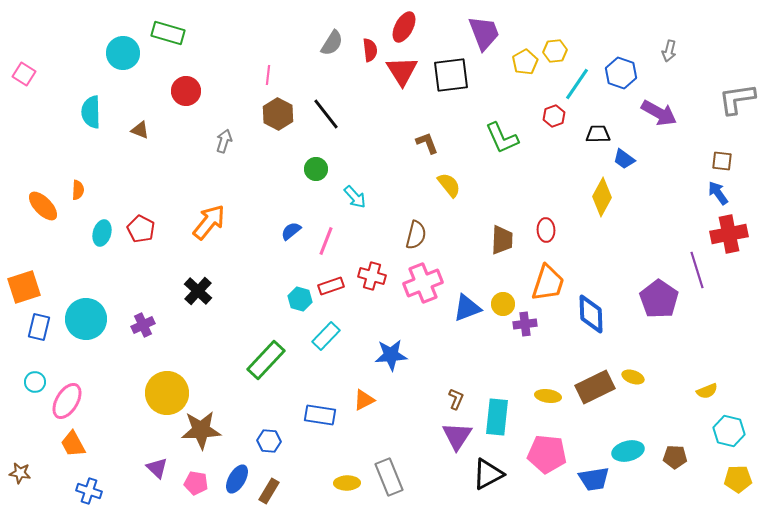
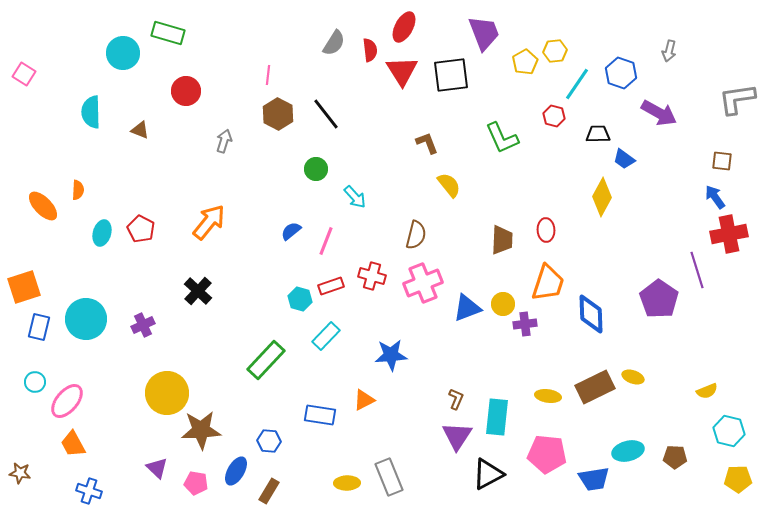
gray semicircle at (332, 43): moved 2 px right
red hexagon at (554, 116): rotated 25 degrees counterclockwise
blue arrow at (718, 193): moved 3 px left, 4 px down
pink ellipse at (67, 401): rotated 9 degrees clockwise
blue ellipse at (237, 479): moved 1 px left, 8 px up
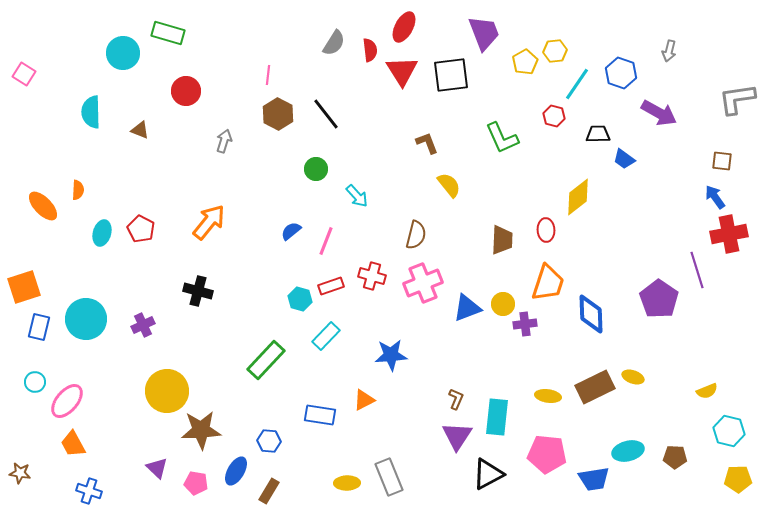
cyan arrow at (355, 197): moved 2 px right, 1 px up
yellow diamond at (602, 197): moved 24 px left; rotated 24 degrees clockwise
black cross at (198, 291): rotated 28 degrees counterclockwise
yellow circle at (167, 393): moved 2 px up
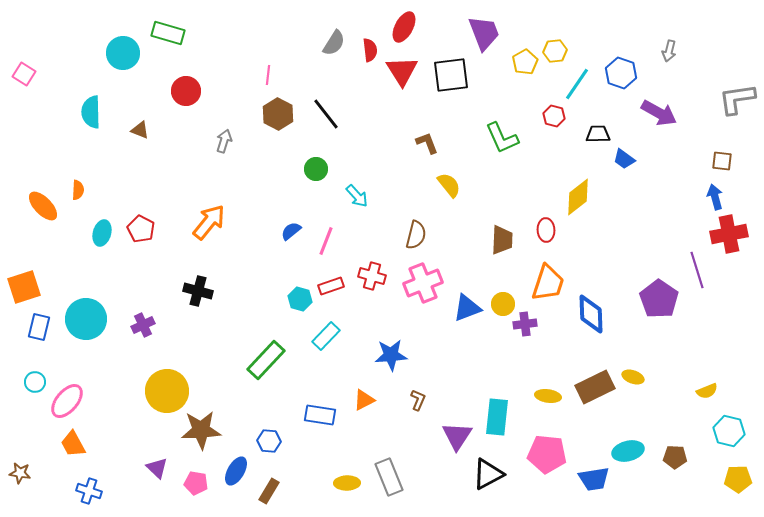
blue arrow at (715, 197): rotated 20 degrees clockwise
brown L-shape at (456, 399): moved 38 px left, 1 px down
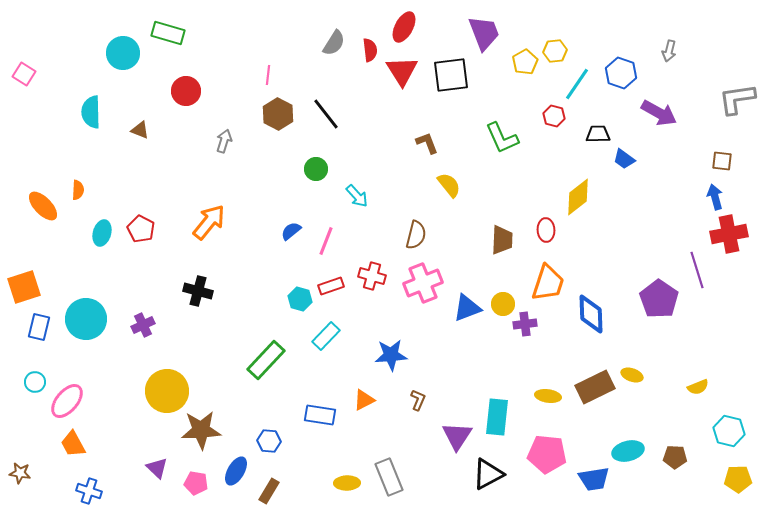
yellow ellipse at (633, 377): moved 1 px left, 2 px up
yellow semicircle at (707, 391): moved 9 px left, 4 px up
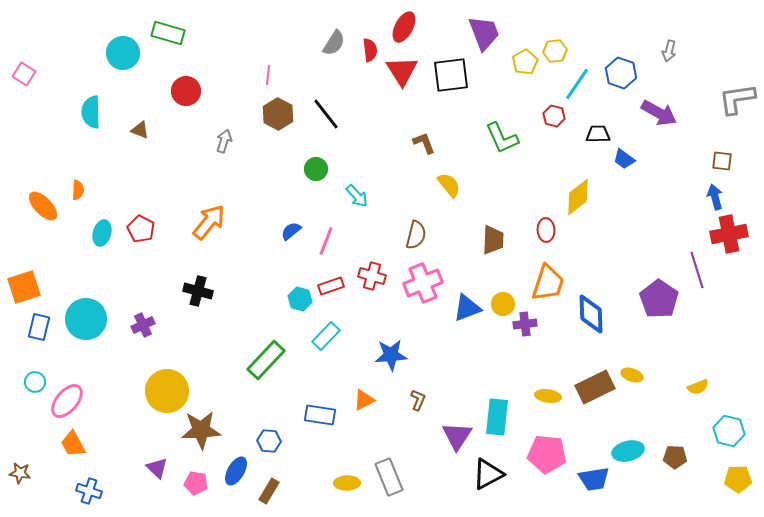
brown L-shape at (427, 143): moved 3 px left
brown trapezoid at (502, 240): moved 9 px left
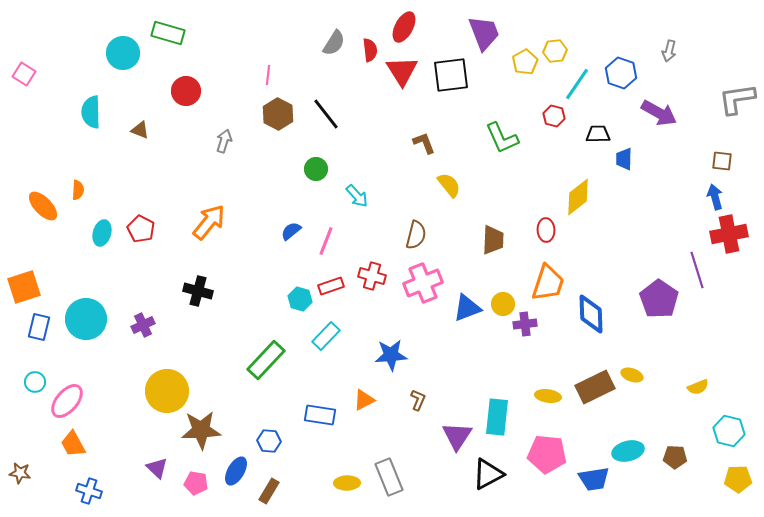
blue trapezoid at (624, 159): rotated 55 degrees clockwise
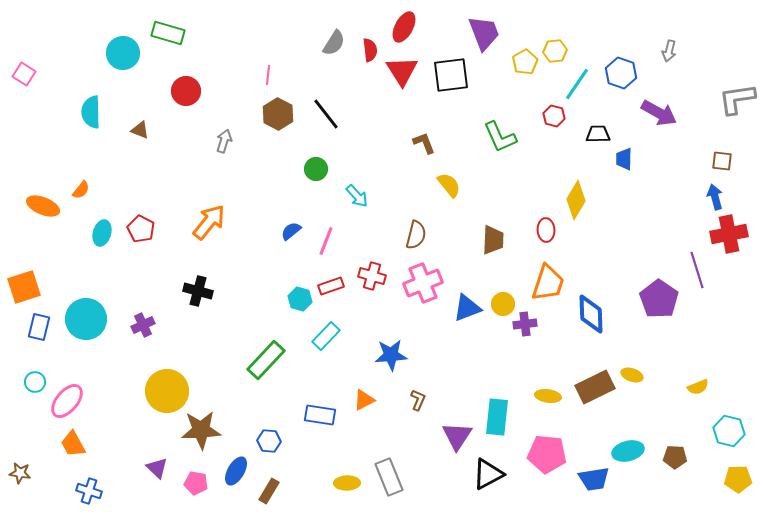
green L-shape at (502, 138): moved 2 px left, 1 px up
orange semicircle at (78, 190): moved 3 px right; rotated 36 degrees clockwise
yellow diamond at (578, 197): moved 2 px left, 3 px down; rotated 21 degrees counterclockwise
orange ellipse at (43, 206): rotated 24 degrees counterclockwise
